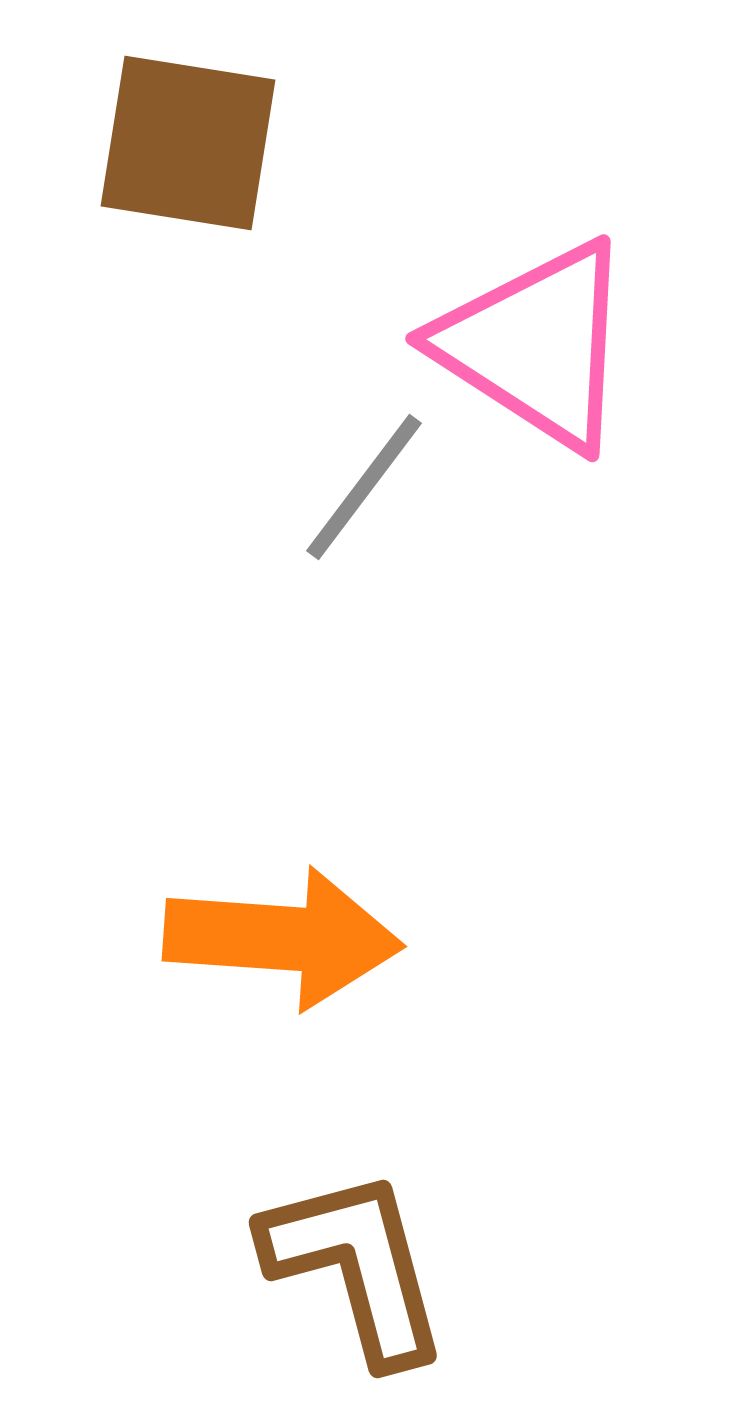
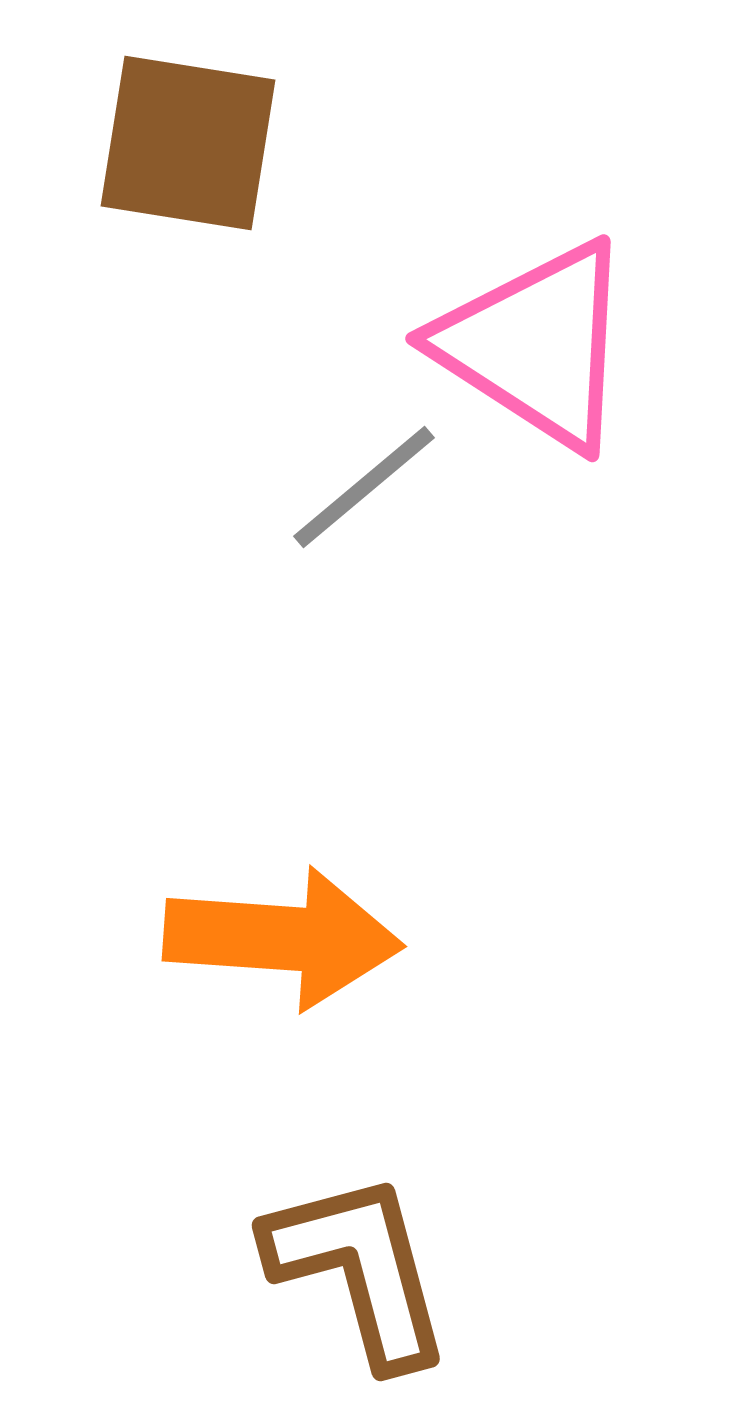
gray line: rotated 13 degrees clockwise
brown L-shape: moved 3 px right, 3 px down
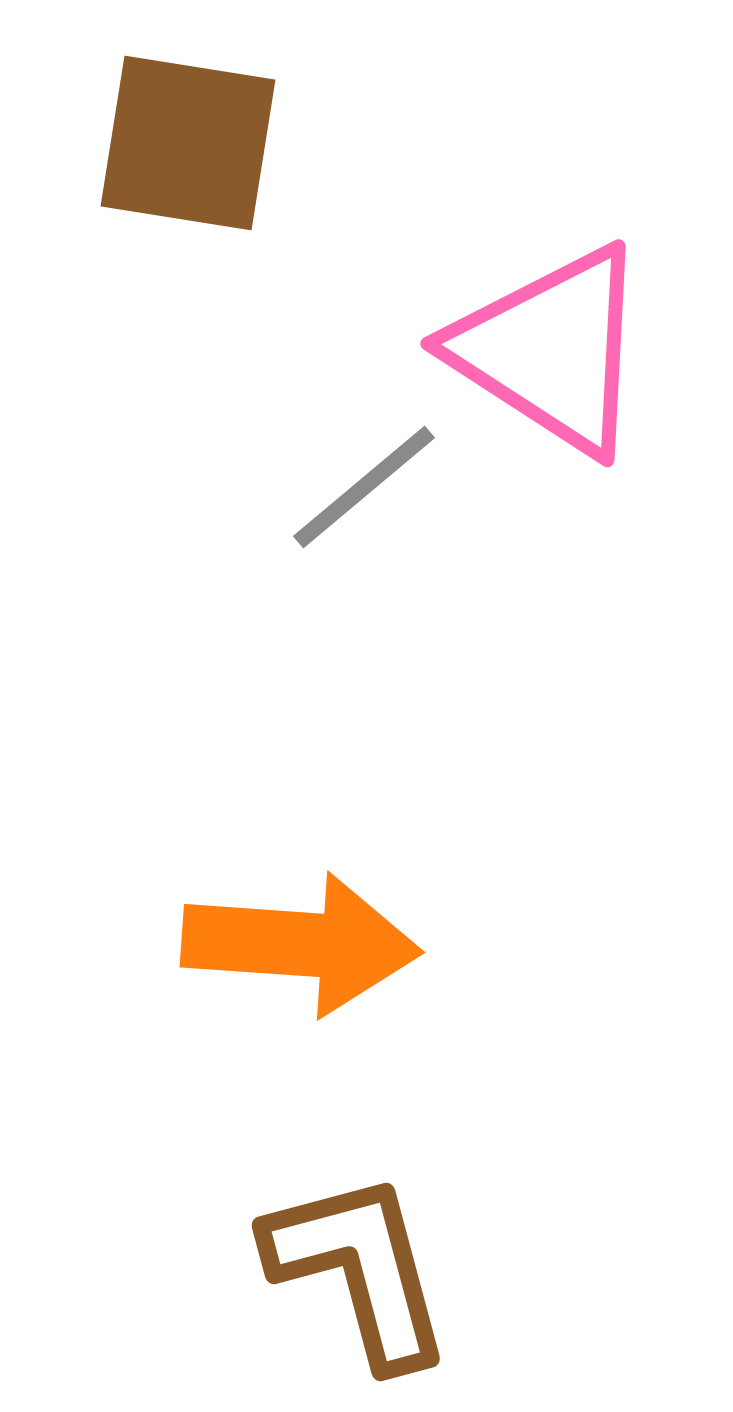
pink triangle: moved 15 px right, 5 px down
orange arrow: moved 18 px right, 6 px down
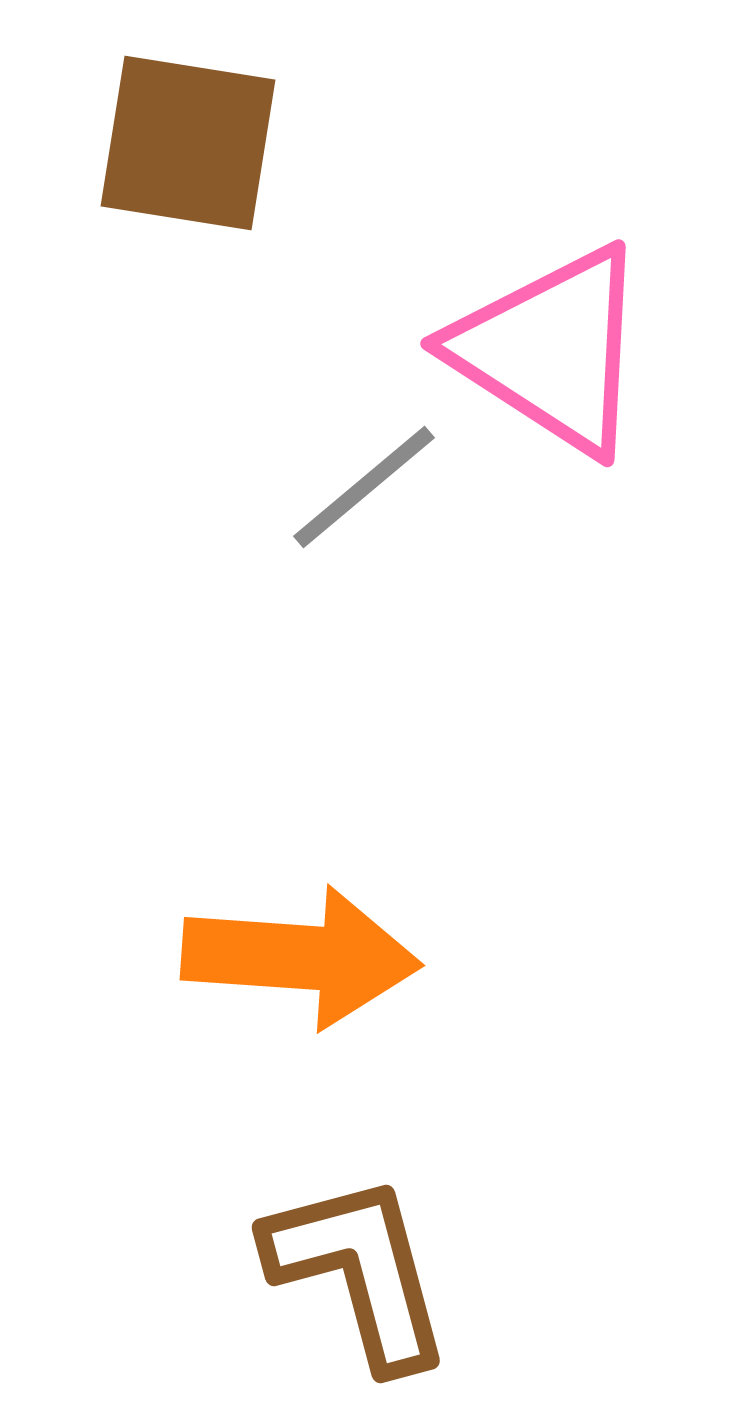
orange arrow: moved 13 px down
brown L-shape: moved 2 px down
